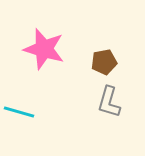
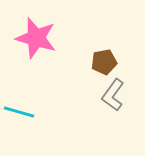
pink star: moved 8 px left, 11 px up
gray L-shape: moved 4 px right, 7 px up; rotated 20 degrees clockwise
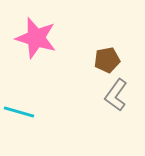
brown pentagon: moved 3 px right, 2 px up
gray L-shape: moved 3 px right
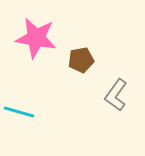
pink star: rotated 6 degrees counterclockwise
brown pentagon: moved 26 px left
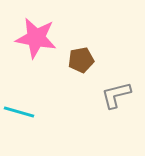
gray L-shape: rotated 40 degrees clockwise
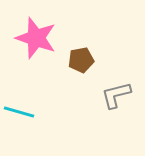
pink star: rotated 9 degrees clockwise
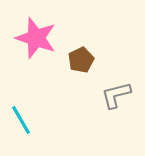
brown pentagon: rotated 15 degrees counterclockwise
cyan line: moved 2 px right, 8 px down; rotated 44 degrees clockwise
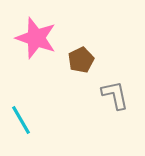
gray L-shape: moved 1 px left; rotated 92 degrees clockwise
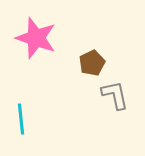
brown pentagon: moved 11 px right, 3 px down
cyan line: moved 1 px up; rotated 24 degrees clockwise
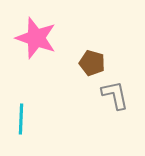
brown pentagon: rotated 30 degrees counterclockwise
cyan line: rotated 8 degrees clockwise
